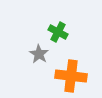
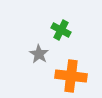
green cross: moved 3 px right, 2 px up
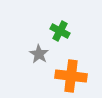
green cross: moved 1 px left, 1 px down
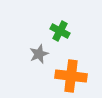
gray star: rotated 18 degrees clockwise
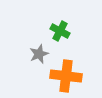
orange cross: moved 5 px left
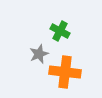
orange cross: moved 1 px left, 4 px up
